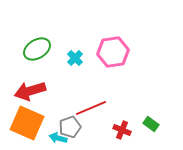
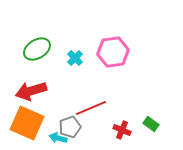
red arrow: moved 1 px right
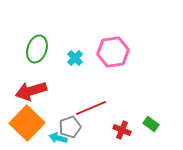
green ellipse: rotated 40 degrees counterclockwise
orange square: rotated 20 degrees clockwise
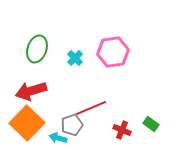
gray pentagon: moved 2 px right, 2 px up
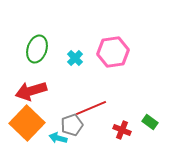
green rectangle: moved 1 px left, 2 px up
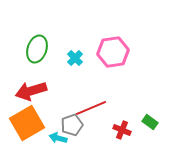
orange square: rotated 16 degrees clockwise
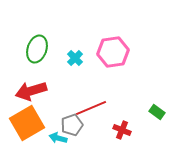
green rectangle: moved 7 px right, 10 px up
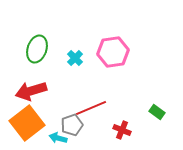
orange square: rotated 8 degrees counterclockwise
